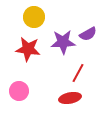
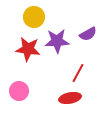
purple star: moved 6 px left, 1 px up
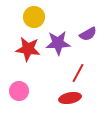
purple star: moved 1 px right, 2 px down
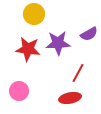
yellow circle: moved 3 px up
purple semicircle: moved 1 px right
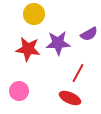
red ellipse: rotated 35 degrees clockwise
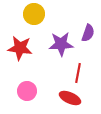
purple semicircle: moved 1 px left, 1 px up; rotated 42 degrees counterclockwise
purple star: moved 3 px right, 1 px down
red star: moved 8 px left, 1 px up
red line: rotated 18 degrees counterclockwise
pink circle: moved 8 px right
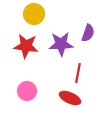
red star: moved 6 px right, 2 px up
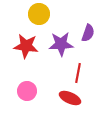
yellow circle: moved 5 px right
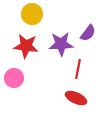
yellow circle: moved 7 px left
purple semicircle: rotated 18 degrees clockwise
red line: moved 4 px up
pink circle: moved 13 px left, 13 px up
red ellipse: moved 6 px right
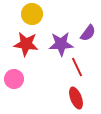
red star: moved 2 px up
red line: moved 1 px left, 2 px up; rotated 36 degrees counterclockwise
pink circle: moved 1 px down
red ellipse: rotated 45 degrees clockwise
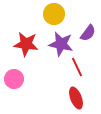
yellow circle: moved 22 px right
purple star: rotated 15 degrees clockwise
